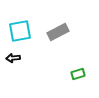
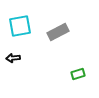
cyan square: moved 5 px up
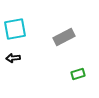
cyan square: moved 5 px left, 3 px down
gray rectangle: moved 6 px right, 5 px down
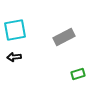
cyan square: moved 1 px down
black arrow: moved 1 px right, 1 px up
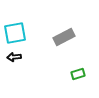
cyan square: moved 3 px down
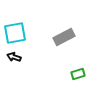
black arrow: rotated 24 degrees clockwise
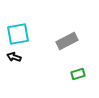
cyan square: moved 3 px right, 1 px down
gray rectangle: moved 3 px right, 4 px down
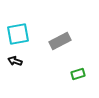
gray rectangle: moved 7 px left
black arrow: moved 1 px right, 4 px down
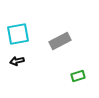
black arrow: moved 2 px right; rotated 32 degrees counterclockwise
green rectangle: moved 2 px down
